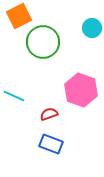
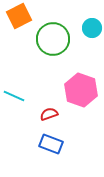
green circle: moved 10 px right, 3 px up
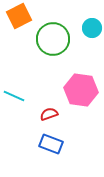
pink hexagon: rotated 12 degrees counterclockwise
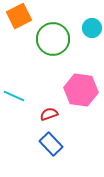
blue rectangle: rotated 25 degrees clockwise
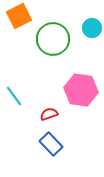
cyan line: rotated 30 degrees clockwise
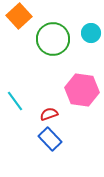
orange square: rotated 15 degrees counterclockwise
cyan circle: moved 1 px left, 5 px down
pink hexagon: moved 1 px right
cyan line: moved 1 px right, 5 px down
blue rectangle: moved 1 px left, 5 px up
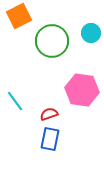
orange square: rotated 15 degrees clockwise
green circle: moved 1 px left, 2 px down
blue rectangle: rotated 55 degrees clockwise
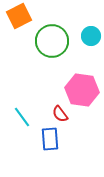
cyan circle: moved 3 px down
cyan line: moved 7 px right, 16 px down
red semicircle: moved 11 px right; rotated 108 degrees counterclockwise
blue rectangle: rotated 15 degrees counterclockwise
